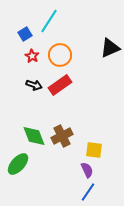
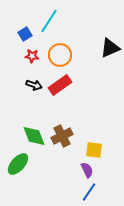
red star: rotated 24 degrees counterclockwise
blue line: moved 1 px right
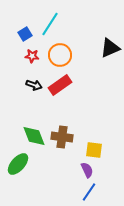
cyan line: moved 1 px right, 3 px down
brown cross: moved 1 px down; rotated 35 degrees clockwise
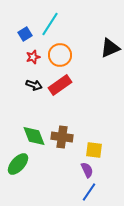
red star: moved 1 px right, 1 px down; rotated 24 degrees counterclockwise
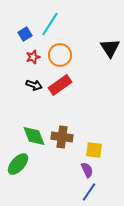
black triangle: rotated 40 degrees counterclockwise
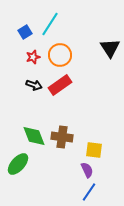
blue square: moved 2 px up
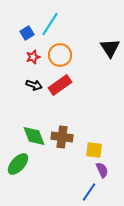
blue square: moved 2 px right, 1 px down
purple semicircle: moved 15 px right
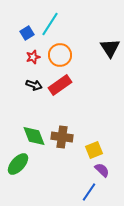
yellow square: rotated 30 degrees counterclockwise
purple semicircle: rotated 21 degrees counterclockwise
